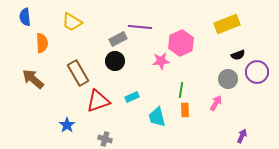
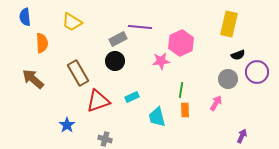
yellow rectangle: moved 2 px right; rotated 55 degrees counterclockwise
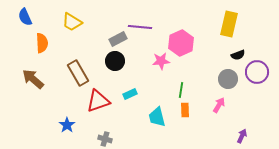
blue semicircle: rotated 18 degrees counterclockwise
cyan rectangle: moved 2 px left, 3 px up
pink arrow: moved 3 px right, 2 px down
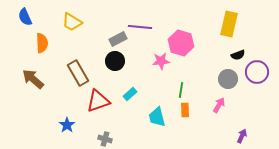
pink hexagon: rotated 20 degrees counterclockwise
cyan rectangle: rotated 16 degrees counterclockwise
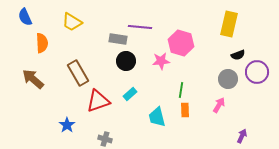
gray rectangle: rotated 36 degrees clockwise
black circle: moved 11 px right
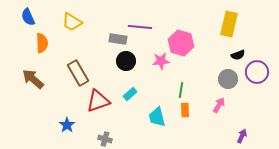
blue semicircle: moved 3 px right
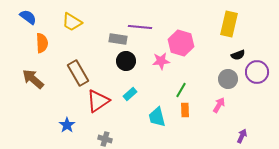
blue semicircle: rotated 150 degrees clockwise
green line: rotated 21 degrees clockwise
red triangle: rotated 15 degrees counterclockwise
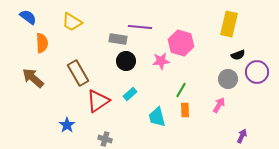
brown arrow: moved 1 px up
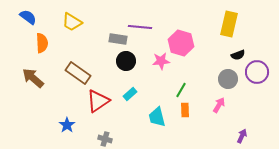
brown rectangle: rotated 25 degrees counterclockwise
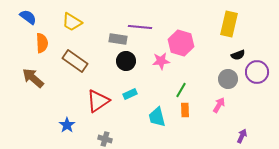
brown rectangle: moved 3 px left, 12 px up
cyan rectangle: rotated 16 degrees clockwise
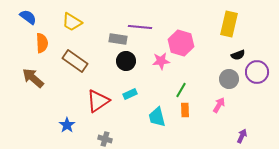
gray circle: moved 1 px right
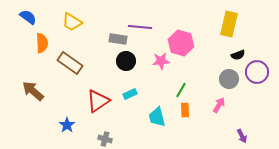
brown rectangle: moved 5 px left, 2 px down
brown arrow: moved 13 px down
purple arrow: rotated 128 degrees clockwise
